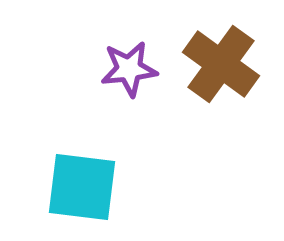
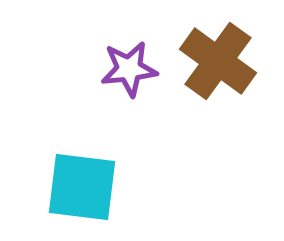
brown cross: moved 3 px left, 3 px up
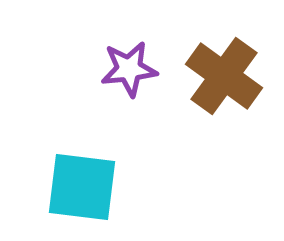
brown cross: moved 6 px right, 15 px down
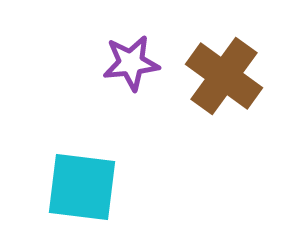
purple star: moved 2 px right, 6 px up
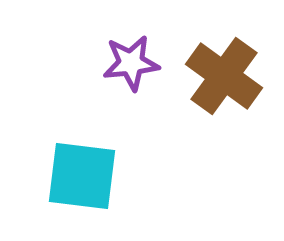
cyan square: moved 11 px up
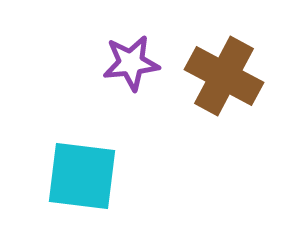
brown cross: rotated 8 degrees counterclockwise
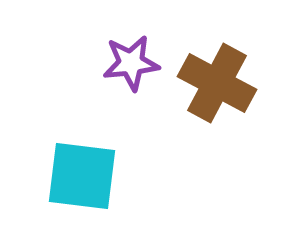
brown cross: moved 7 px left, 7 px down
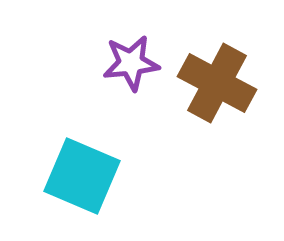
cyan square: rotated 16 degrees clockwise
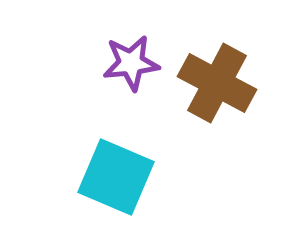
cyan square: moved 34 px right, 1 px down
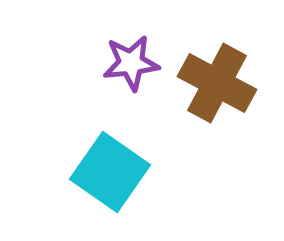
cyan square: moved 6 px left, 5 px up; rotated 12 degrees clockwise
